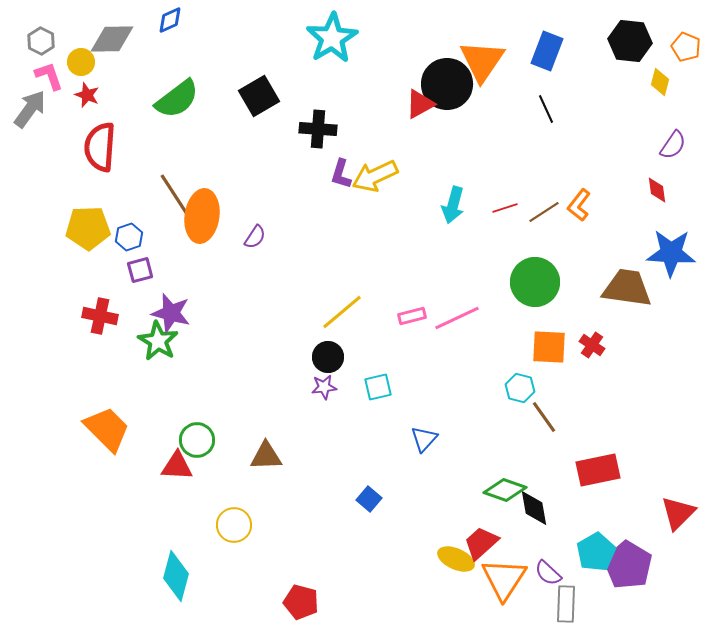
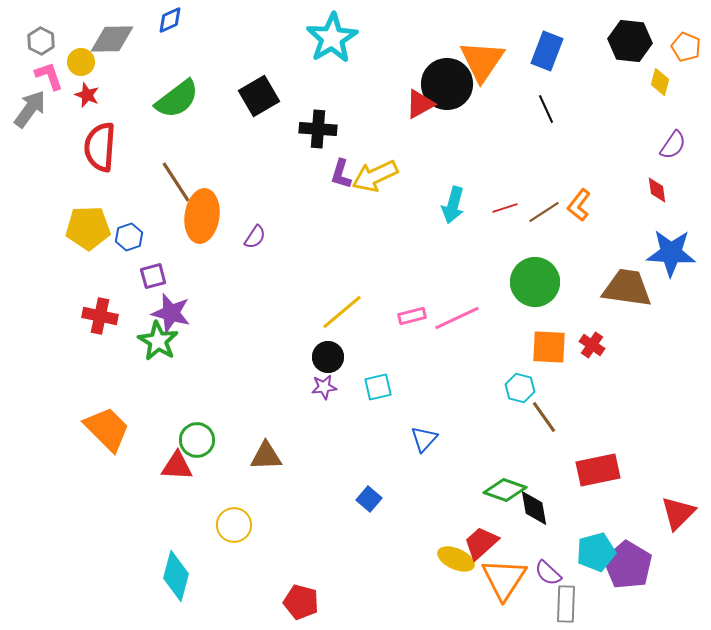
brown line at (174, 194): moved 2 px right, 12 px up
purple square at (140, 270): moved 13 px right, 6 px down
cyan pentagon at (596, 552): rotated 15 degrees clockwise
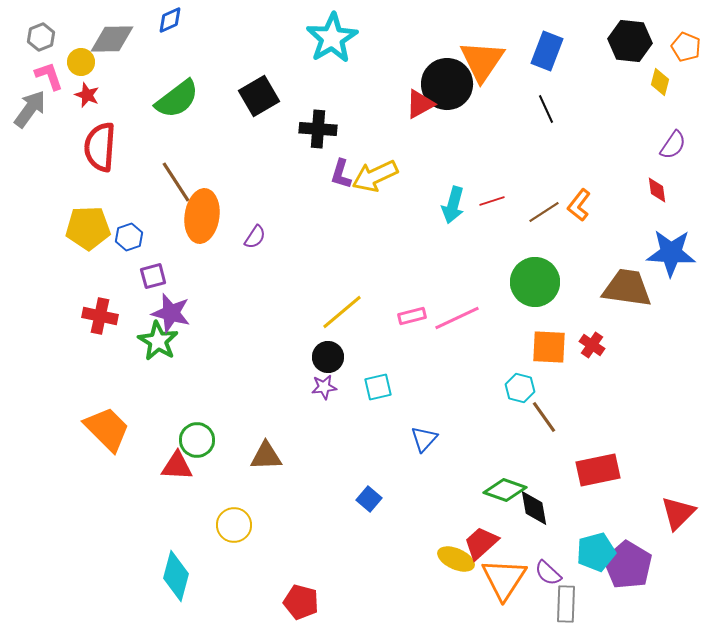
gray hexagon at (41, 41): moved 4 px up; rotated 12 degrees clockwise
red line at (505, 208): moved 13 px left, 7 px up
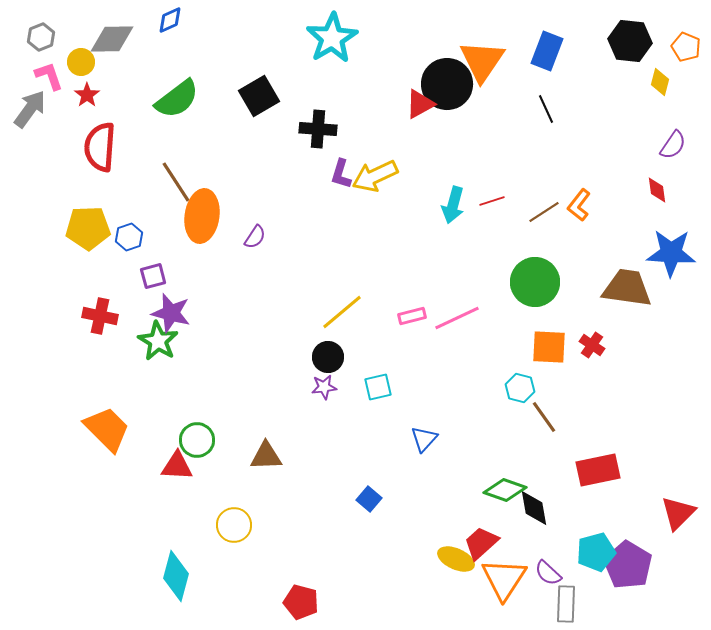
red star at (87, 95): rotated 15 degrees clockwise
